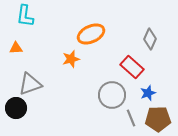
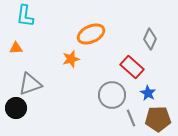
blue star: rotated 21 degrees counterclockwise
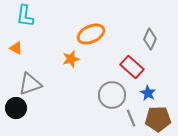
orange triangle: rotated 32 degrees clockwise
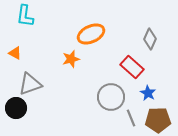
orange triangle: moved 1 px left, 5 px down
gray circle: moved 1 px left, 2 px down
brown pentagon: moved 1 px down
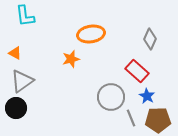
cyan L-shape: rotated 15 degrees counterclockwise
orange ellipse: rotated 16 degrees clockwise
red rectangle: moved 5 px right, 4 px down
gray triangle: moved 8 px left, 3 px up; rotated 15 degrees counterclockwise
blue star: moved 1 px left, 3 px down
